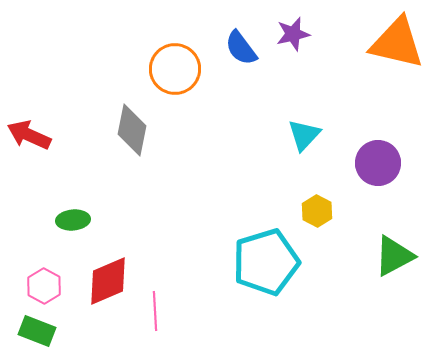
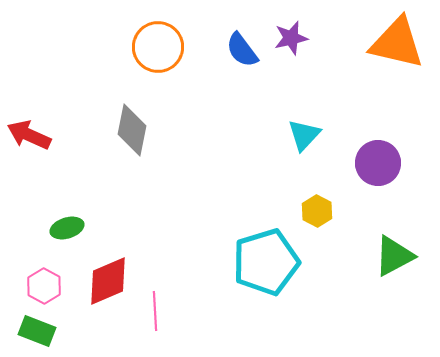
purple star: moved 2 px left, 4 px down
blue semicircle: moved 1 px right, 2 px down
orange circle: moved 17 px left, 22 px up
green ellipse: moved 6 px left, 8 px down; rotated 12 degrees counterclockwise
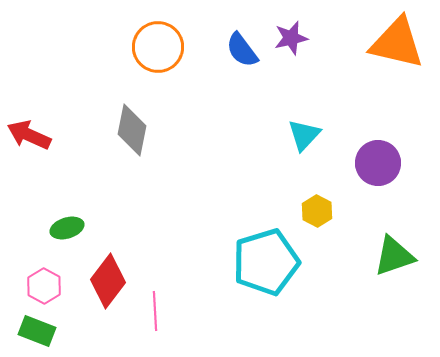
green triangle: rotated 9 degrees clockwise
red diamond: rotated 30 degrees counterclockwise
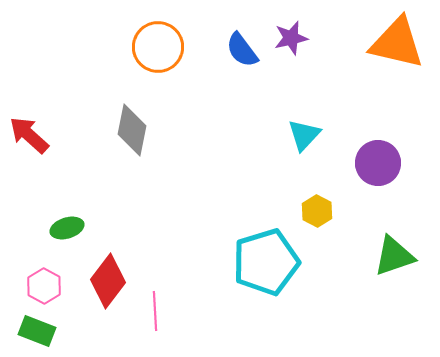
red arrow: rotated 18 degrees clockwise
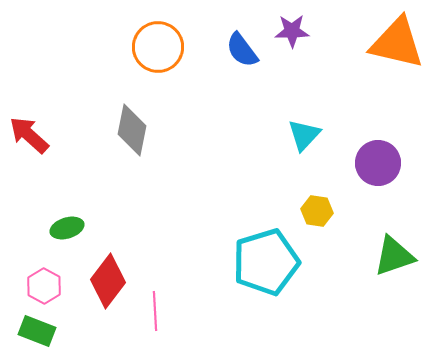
purple star: moved 1 px right, 7 px up; rotated 12 degrees clockwise
yellow hexagon: rotated 20 degrees counterclockwise
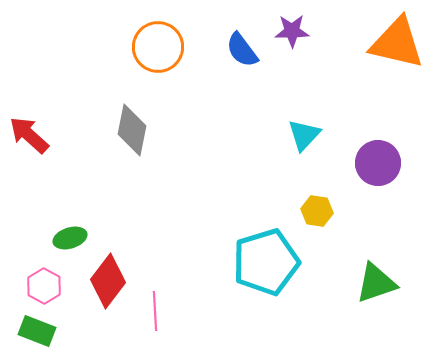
green ellipse: moved 3 px right, 10 px down
green triangle: moved 18 px left, 27 px down
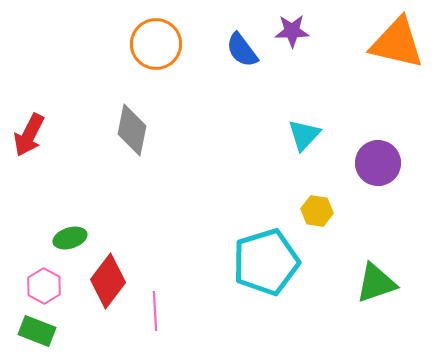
orange circle: moved 2 px left, 3 px up
red arrow: rotated 105 degrees counterclockwise
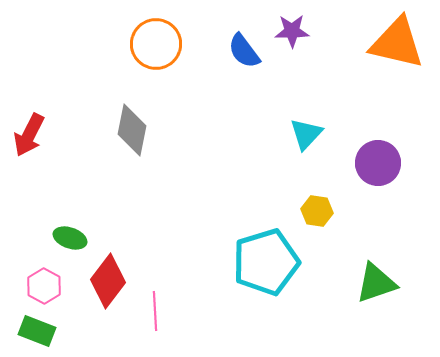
blue semicircle: moved 2 px right, 1 px down
cyan triangle: moved 2 px right, 1 px up
green ellipse: rotated 36 degrees clockwise
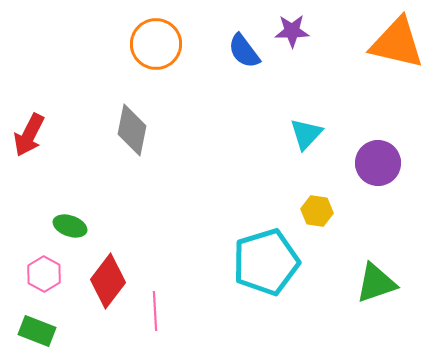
green ellipse: moved 12 px up
pink hexagon: moved 12 px up
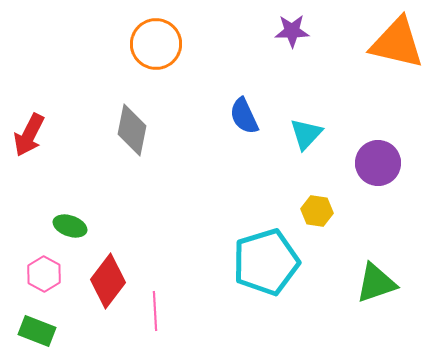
blue semicircle: moved 65 px down; rotated 12 degrees clockwise
